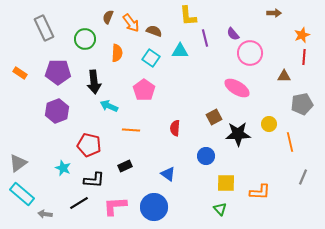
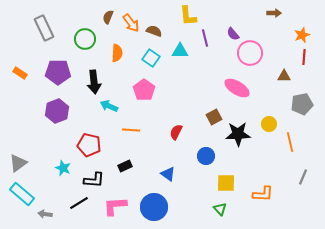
red semicircle at (175, 128): moved 1 px right, 4 px down; rotated 21 degrees clockwise
orange L-shape at (260, 192): moved 3 px right, 2 px down
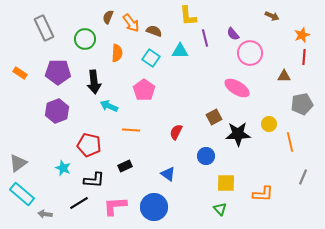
brown arrow at (274, 13): moved 2 px left, 3 px down; rotated 24 degrees clockwise
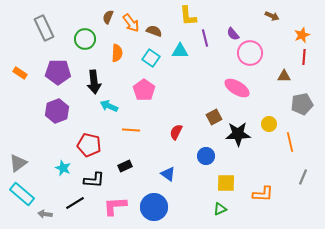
black line at (79, 203): moved 4 px left
green triangle at (220, 209): rotated 48 degrees clockwise
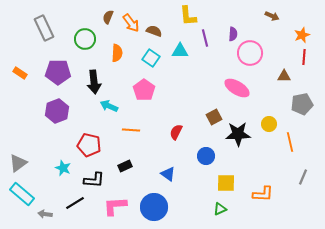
purple semicircle at (233, 34): rotated 136 degrees counterclockwise
